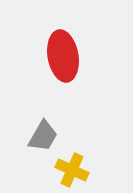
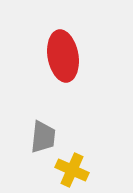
gray trapezoid: moved 1 px down; rotated 24 degrees counterclockwise
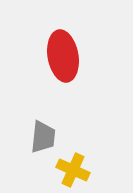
yellow cross: moved 1 px right
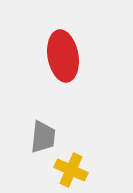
yellow cross: moved 2 px left
